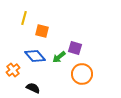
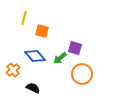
green arrow: moved 1 px right, 1 px down
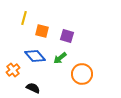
purple square: moved 8 px left, 12 px up
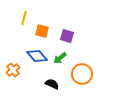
blue diamond: moved 2 px right
black semicircle: moved 19 px right, 4 px up
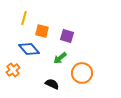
blue diamond: moved 8 px left, 7 px up
orange circle: moved 1 px up
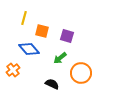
orange circle: moved 1 px left
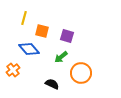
green arrow: moved 1 px right, 1 px up
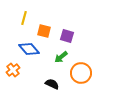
orange square: moved 2 px right
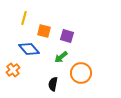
black semicircle: moved 1 px right; rotated 104 degrees counterclockwise
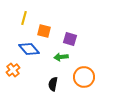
purple square: moved 3 px right, 3 px down
green arrow: rotated 32 degrees clockwise
orange circle: moved 3 px right, 4 px down
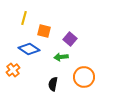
purple square: rotated 24 degrees clockwise
blue diamond: rotated 15 degrees counterclockwise
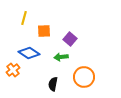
orange square: rotated 16 degrees counterclockwise
blue diamond: moved 4 px down
